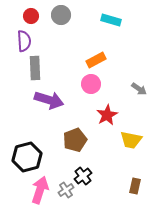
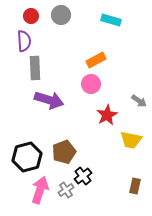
gray arrow: moved 12 px down
brown pentagon: moved 11 px left, 12 px down
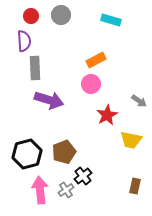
black hexagon: moved 3 px up
pink arrow: rotated 24 degrees counterclockwise
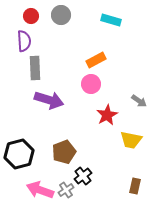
black hexagon: moved 8 px left
pink arrow: rotated 64 degrees counterclockwise
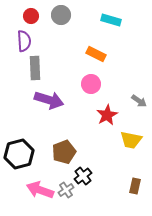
orange rectangle: moved 6 px up; rotated 54 degrees clockwise
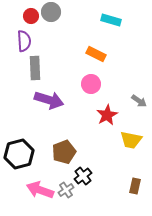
gray circle: moved 10 px left, 3 px up
